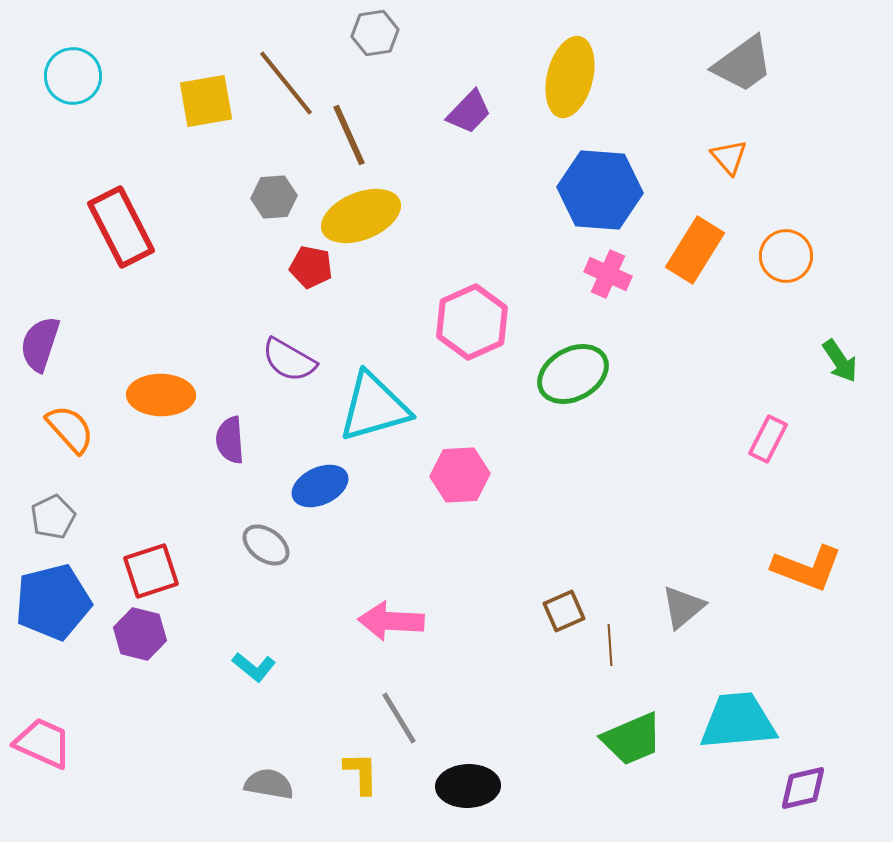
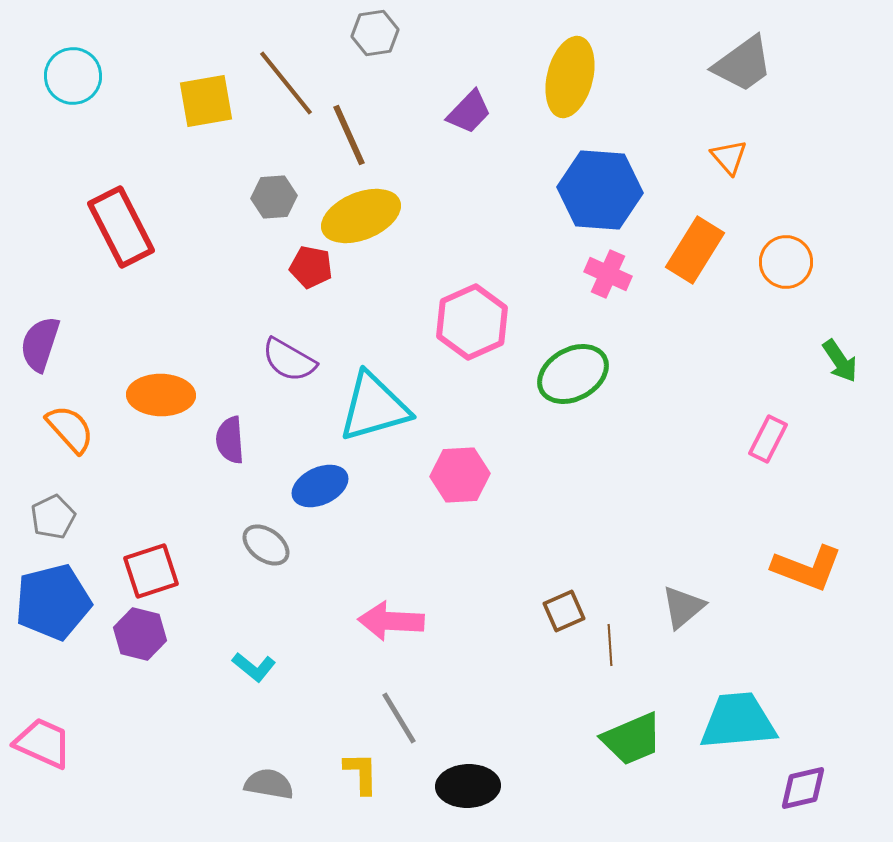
orange circle at (786, 256): moved 6 px down
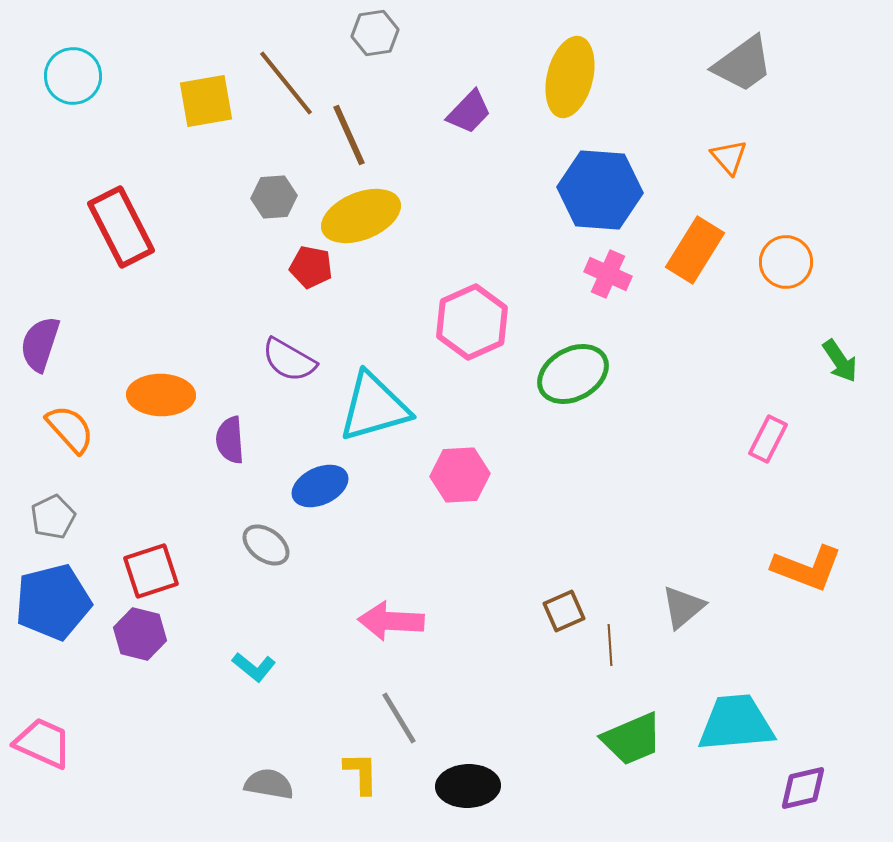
cyan trapezoid at (738, 721): moved 2 px left, 2 px down
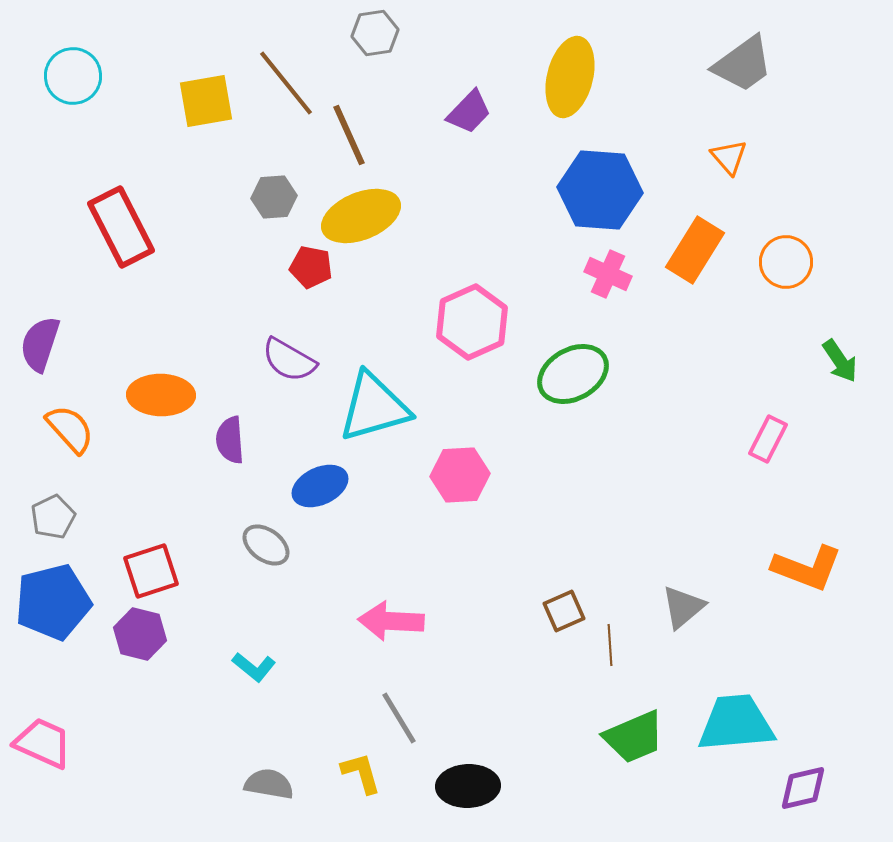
green trapezoid at (632, 739): moved 2 px right, 2 px up
yellow L-shape at (361, 773): rotated 15 degrees counterclockwise
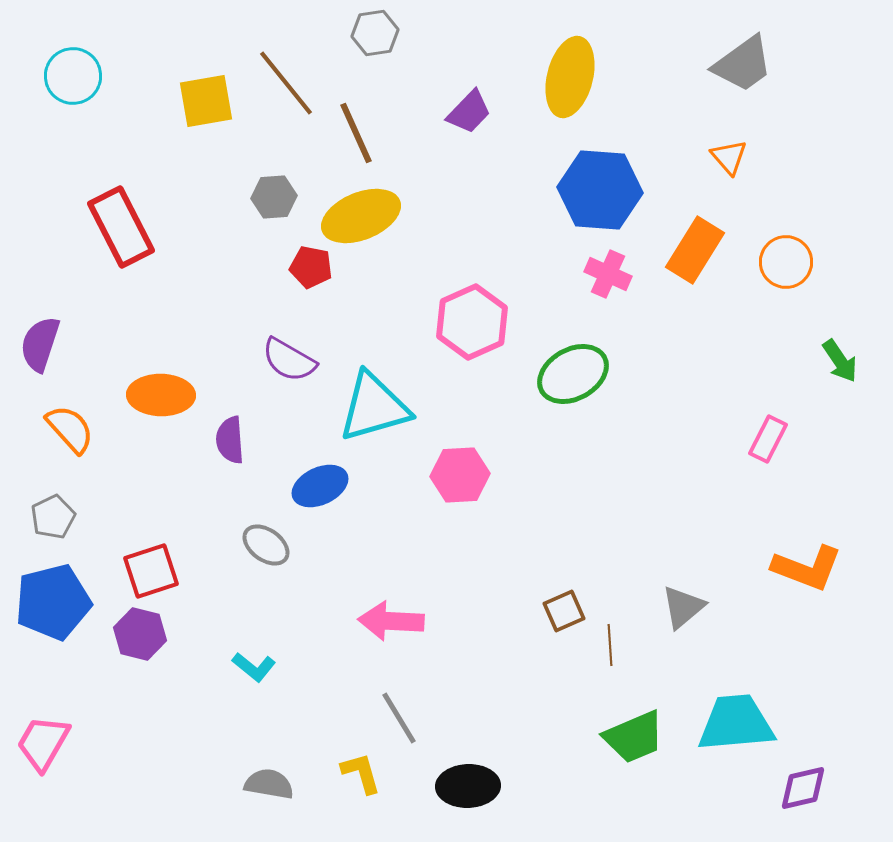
brown line at (349, 135): moved 7 px right, 2 px up
pink trapezoid at (43, 743): rotated 84 degrees counterclockwise
